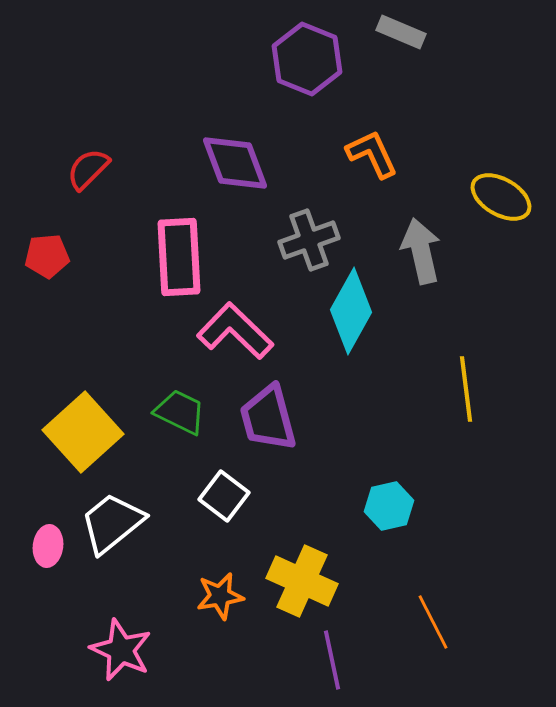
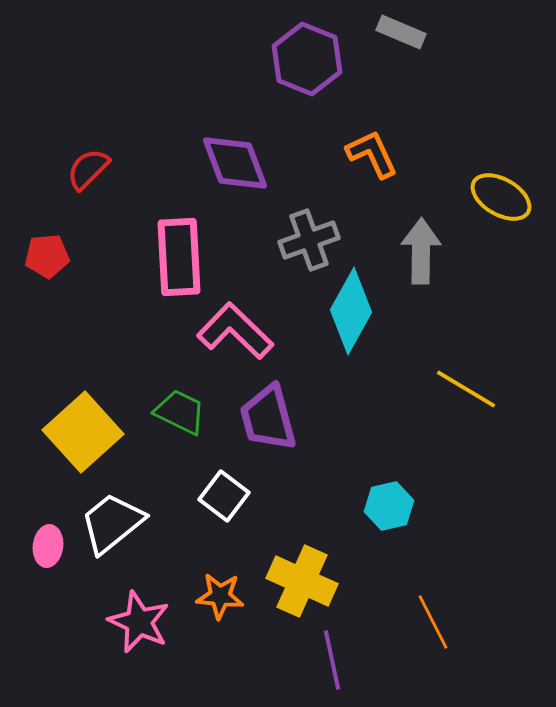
gray arrow: rotated 14 degrees clockwise
yellow line: rotated 52 degrees counterclockwise
orange star: rotated 15 degrees clockwise
pink star: moved 18 px right, 28 px up
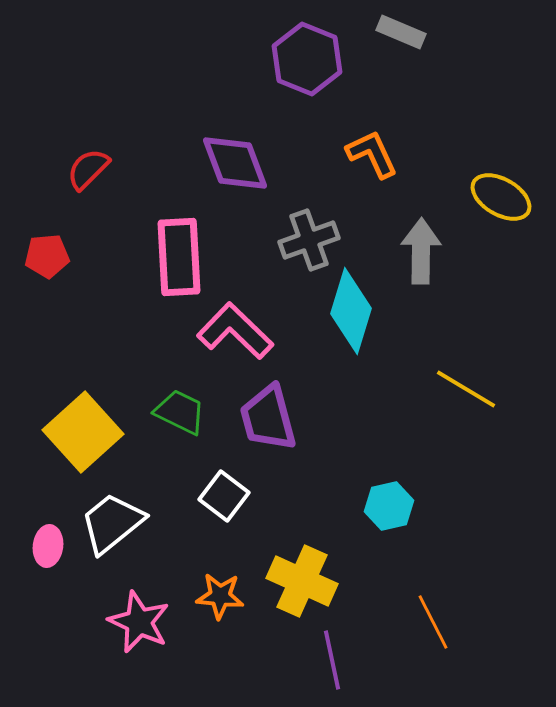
cyan diamond: rotated 12 degrees counterclockwise
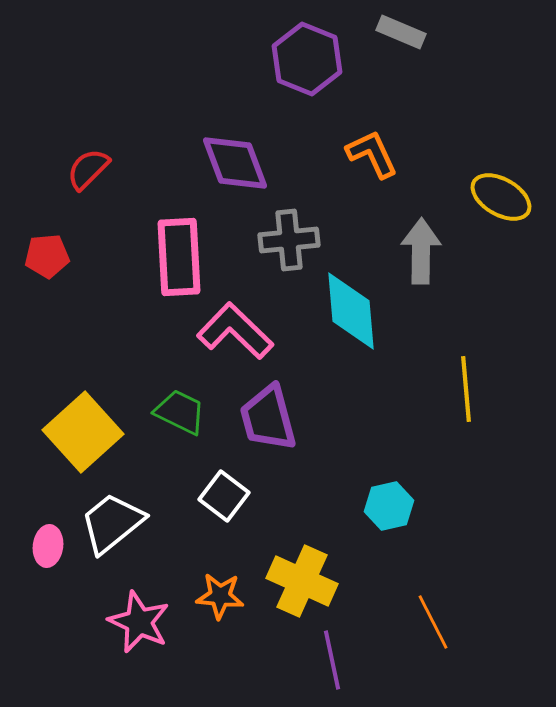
gray cross: moved 20 px left; rotated 14 degrees clockwise
cyan diamond: rotated 22 degrees counterclockwise
yellow line: rotated 54 degrees clockwise
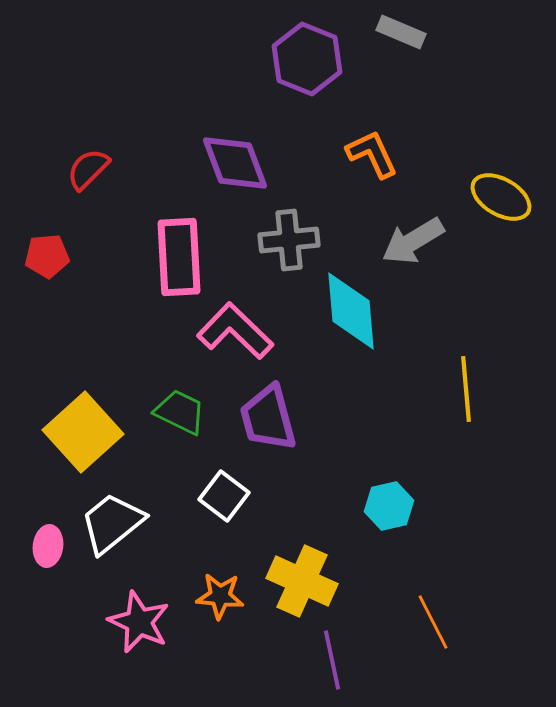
gray arrow: moved 8 px left, 10 px up; rotated 122 degrees counterclockwise
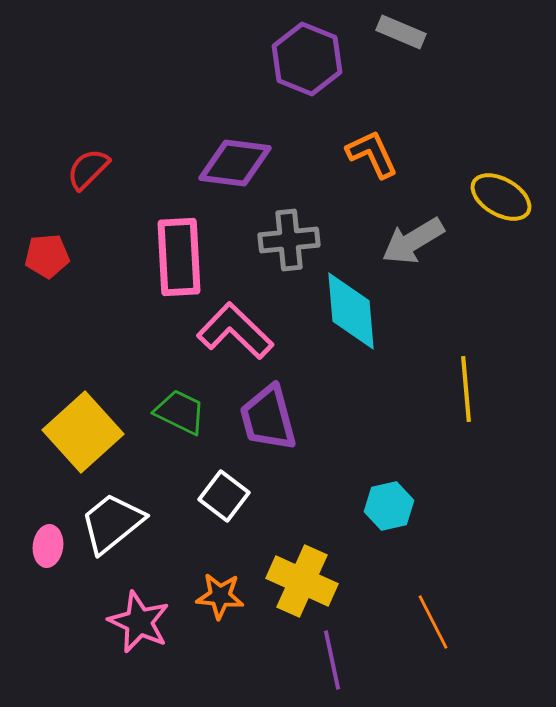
purple diamond: rotated 62 degrees counterclockwise
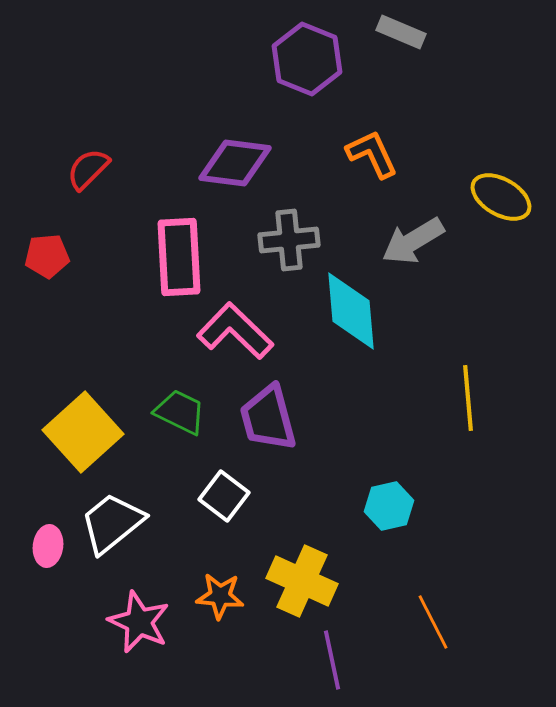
yellow line: moved 2 px right, 9 px down
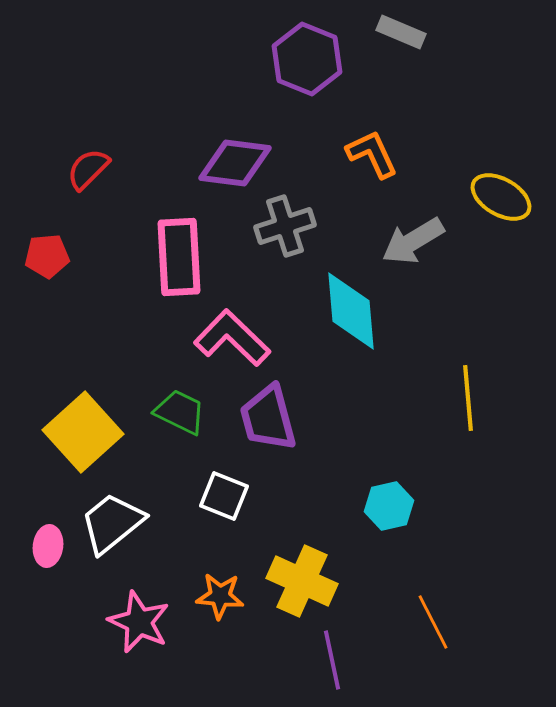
gray cross: moved 4 px left, 14 px up; rotated 12 degrees counterclockwise
pink L-shape: moved 3 px left, 7 px down
white square: rotated 15 degrees counterclockwise
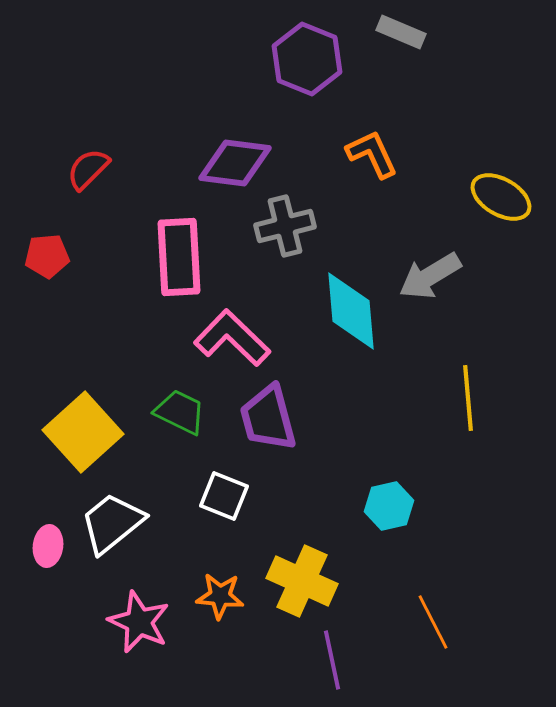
gray cross: rotated 4 degrees clockwise
gray arrow: moved 17 px right, 35 px down
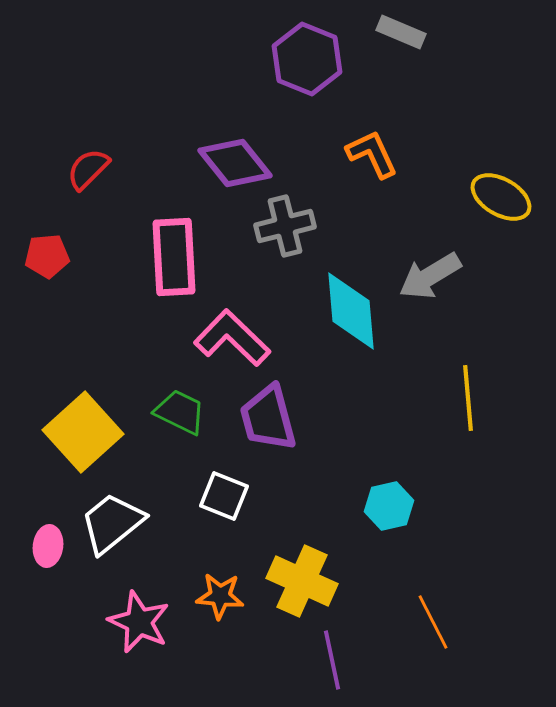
purple diamond: rotated 44 degrees clockwise
pink rectangle: moved 5 px left
